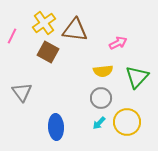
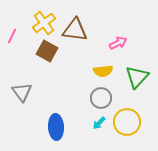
brown square: moved 1 px left, 1 px up
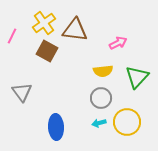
cyan arrow: rotated 32 degrees clockwise
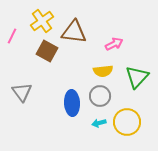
yellow cross: moved 2 px left, 2 px up
brown triangle: moved 1 px left, 2 px down
pink arrow: moved 4 px left, 1 px down
gray circle: moved 1 px left, 2 px up
blue ellipse: moved 16 px right, 24 px up
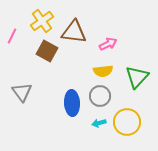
pink arrow: moved 6 px left
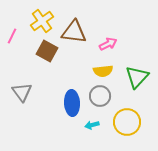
cyan arrow: moved 7 px left, 2 px down
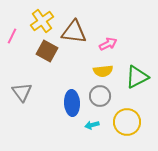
green triangle: rotated 20 degrees clockwise
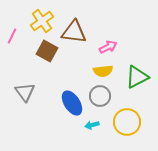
pink arrow: moved 3 px down
gray triangle: moved 3 px right
blue ellipse: rotated 30 degrees counterclockwise
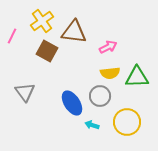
yellow semicircle: moved 7 px right, 2 px down
green triangle: rotated 25 degrees clockwise
cyan arrow: rotated 32 degrees clockwise
